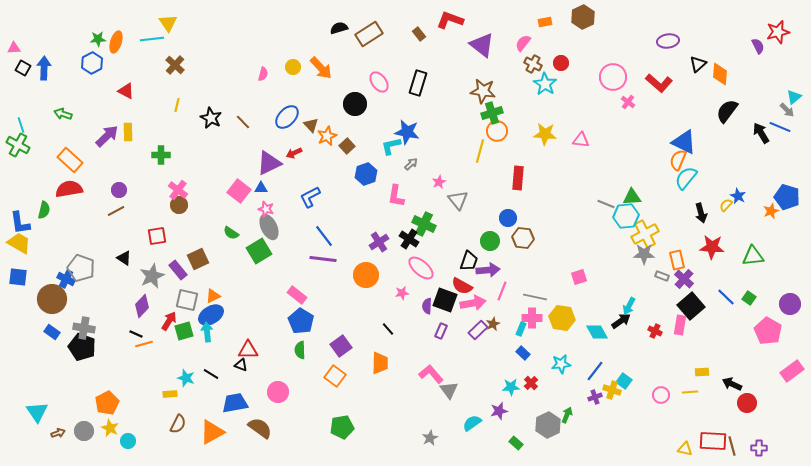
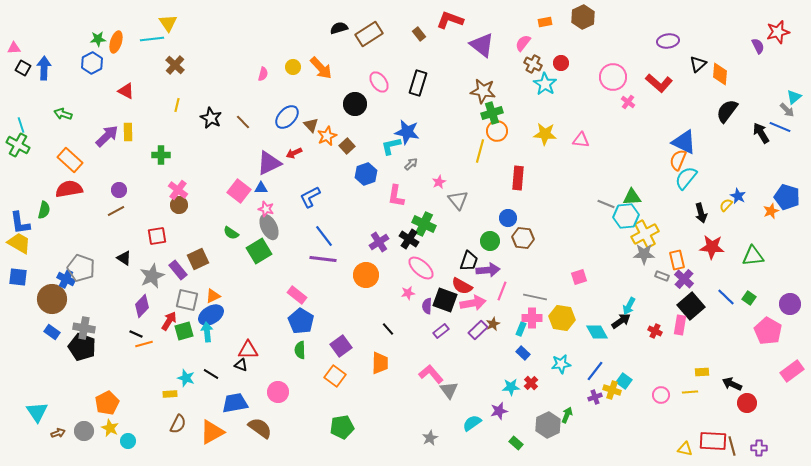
pink star at (402, 293): moved 6 px right
purple rectangle at (441, 331): rotated 28 degrees clockwise
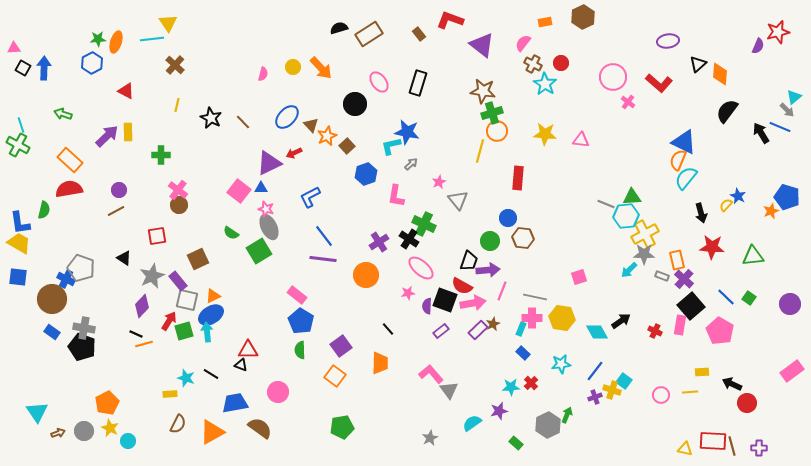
purple semicircle at (758, 46): rotated 49 degrees clockwise
purple rectangle at (178, 270): moved 11 px down
cyan arrow at (629, 306): moved 36 px up; rotated 18 degrees clockwise
pink pentagon at (768, 331): moved 48 px left
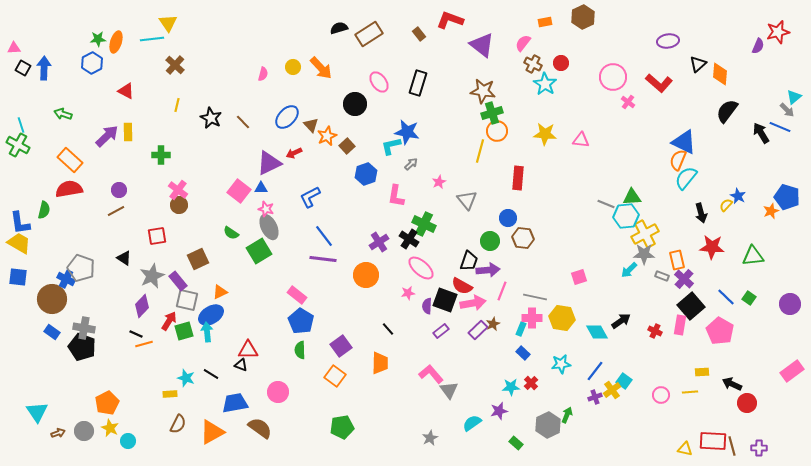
gray triangle at (458, 200): moved 9 px right
orange triangle at (213, 296): moved 7 px right, 4 px up
yellow cross at (612, 390): rotated 36 degrees clockwise
